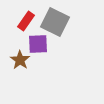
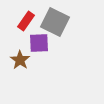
purple square: moved 1 px right, 1 px up
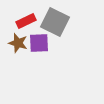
red rectangle: rotated 30 degrees clockwise
brown star: moved 2 px left, 17 px up; rotated 18 degrees counterclockwise
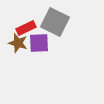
red rectangle: moved 7 px down
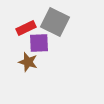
brown star: moved 10 px right, 19 px down
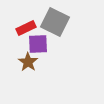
purple square: moved 1 px left, 1 px down
brown star: rotated 18 degrees clockwise
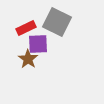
gray square: moved 2 px right
brown star: moved 3 px up
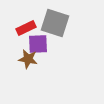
gray square: moved 2 px left, 1 px down; rotated 8 degrees counterclockwise
brown star: rotated 24 degrees counterclockwise
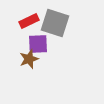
red rectangle: moved 3 px right, 7 px up
brown star: moved 1 px right; rotated 30 degrees counterclockwise
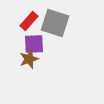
red rectangle: rotated 24 degrees counterclockwise
purple square: moved 4 px left
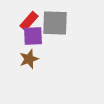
gray square: rotated 16 degrees counterclockwise
purple square: moved 1 px left, 8 px up
